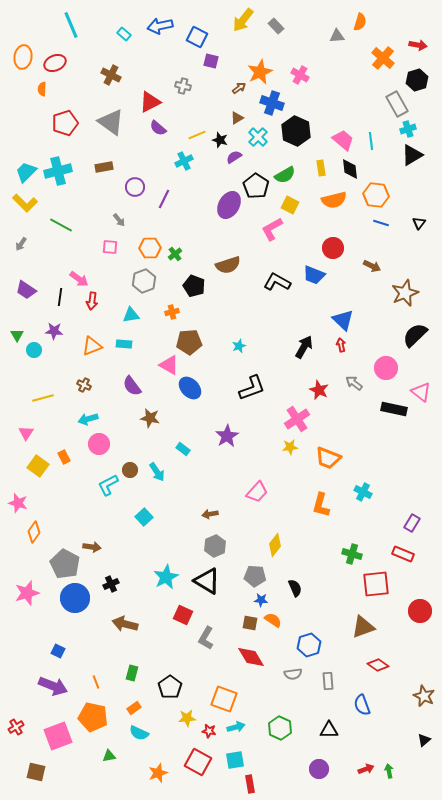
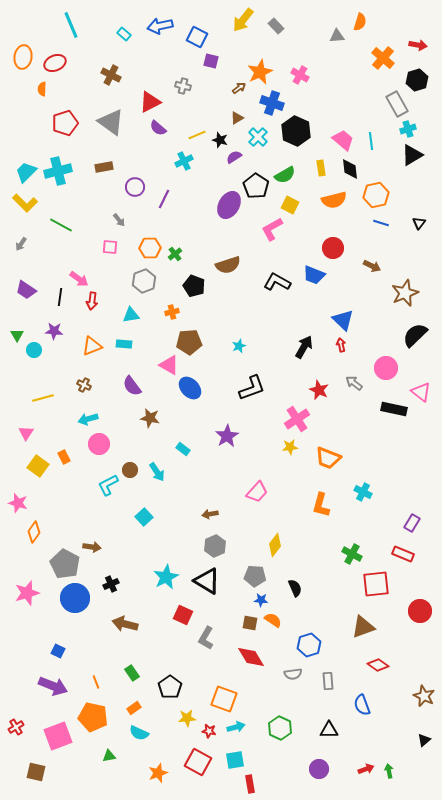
orange hexagon at (376, 195): rotated 20 degrees counterclockwise
green cross at (352, 554): rotated 12 degrees clockwise
green rectangle at (132, 673): rotated 49 degrees counterclockwise
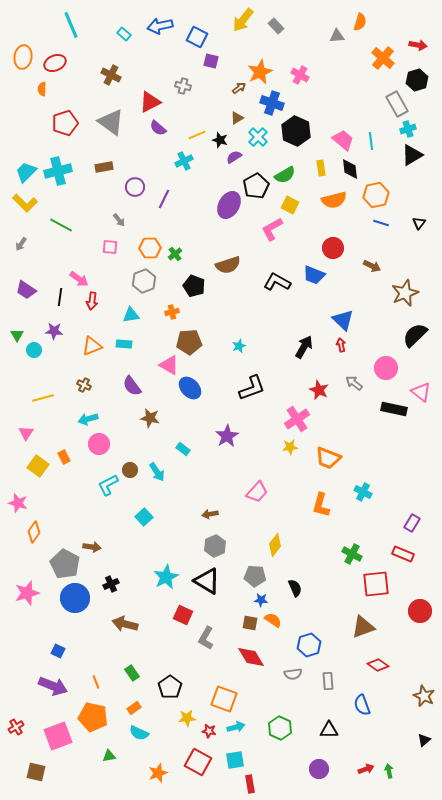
black pentagon at (256, 186): rotated 10 degrees clockwise
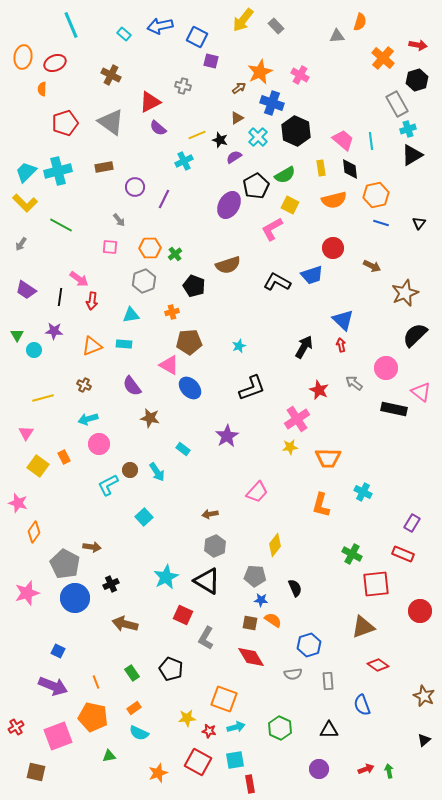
blue trapezoid at (314, 275): moved 2 px left; rotated 40 degrees counterclockwise
orange trapezoid at (328, 458): rotated 20 degrees counterclockwise
black pentagon at (170, 687): moved 1 px right, 18 px up; rotated 15 degrees counterclockwise
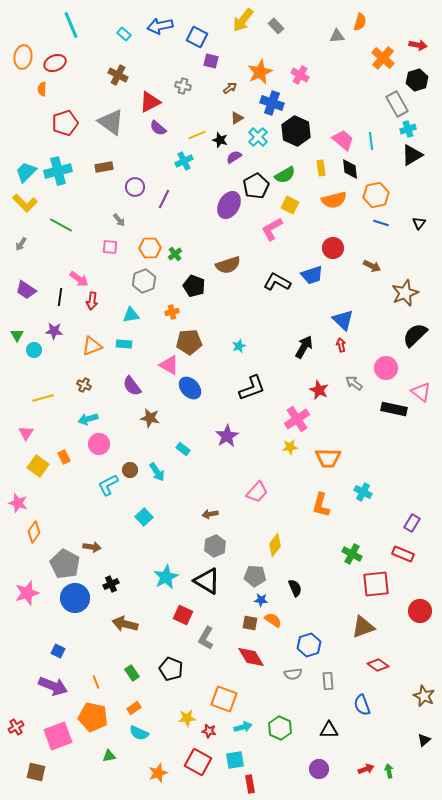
brown cross at (111, 75): moved 7 px right
brown arrow at (239, 88): moved 9 px left
cyan arrow at (236, 727): moved 7 px right
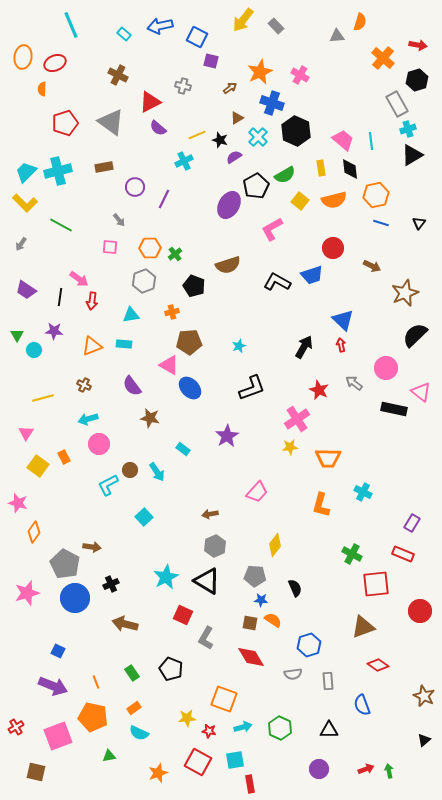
yellow square at (290, 205): moved 10 px right, 4 px up; rotated 12 degrees clockwise
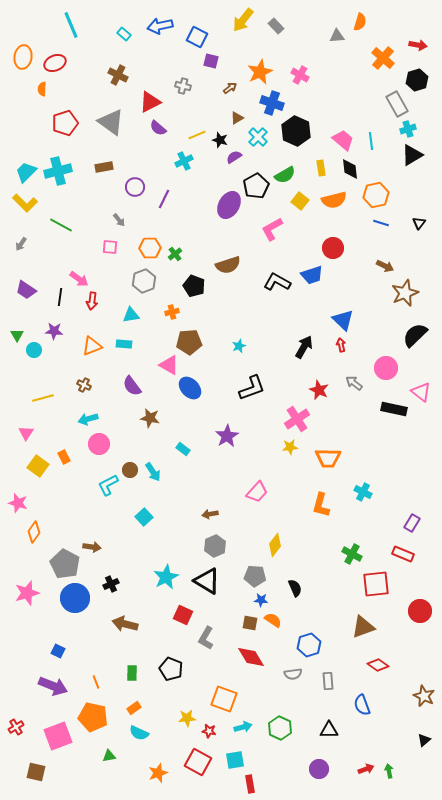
brown arrow at (372, 266): moved 13 px right
cyan arrow at (157, 472): moved 4 px left
green rectangle at (132, 673): rotated 35 degrees clockwise
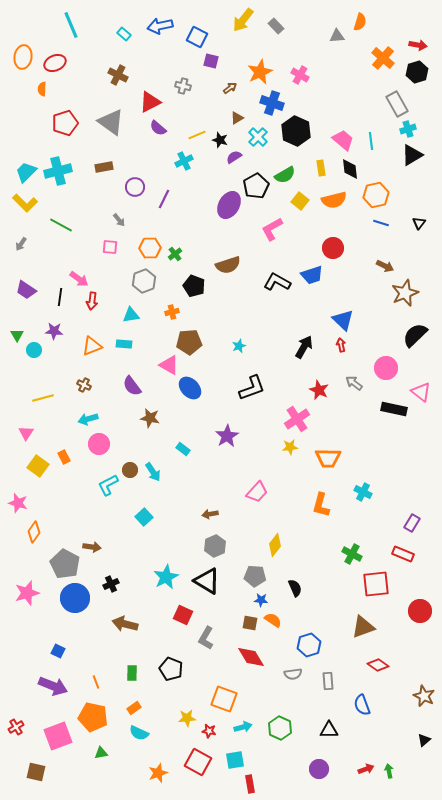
black hexagon at (417, 80): moved 8 px up
green triangle at (109, 756): moved 8 px left, 3 px up
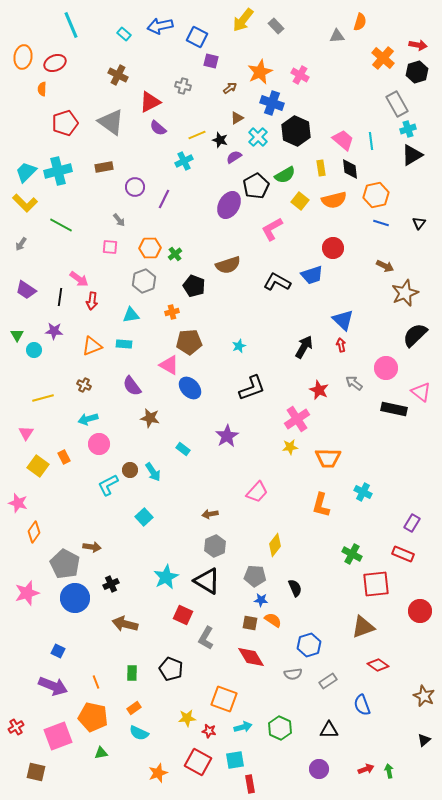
gray rectangle at (328, 681): rotated 60 degrees clockwise
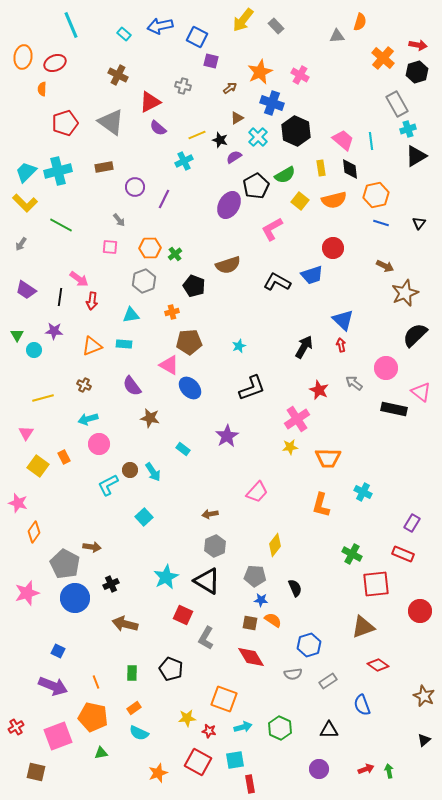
black triangle at (412, 155): moved 4 px right, 1 px down
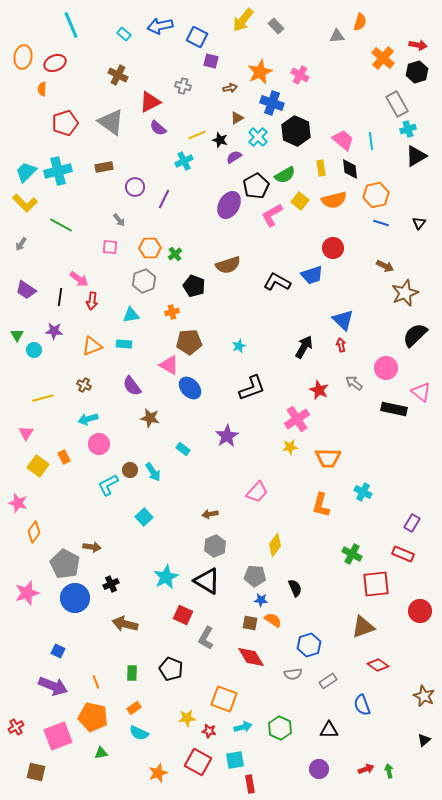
brown arrow at (230, 88): rotated 24 degrees clockwise
pink L-shape at (272, 229): moved 14 px up
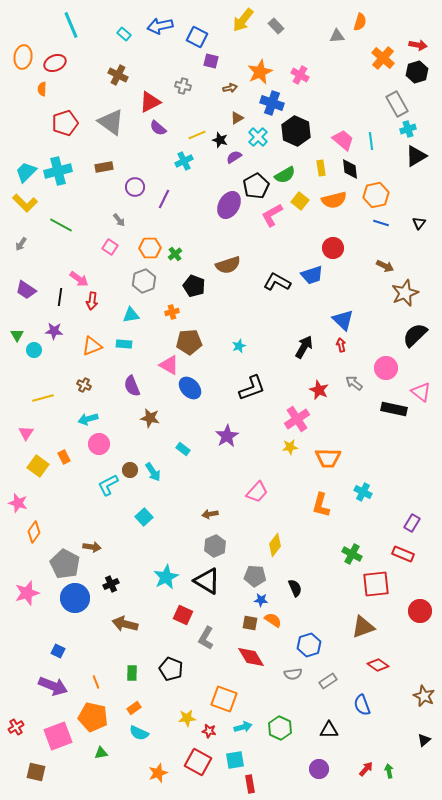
pink square at (110, 247): rotated 28 degrees clockwise
purple semicircle at (132, 386): rotated 15 degrees clockwise
red arrow at (366, 769): rotated 28 degrees counterclockwise
